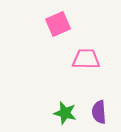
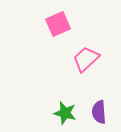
pink trapezoid: rotated 44 degrees counterclockwise
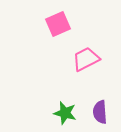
pink trapezoid: rotated 16 degrees clockwise
purple semicircle: moved 1 px right
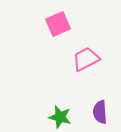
green star: moved 5 px left, 4 px down
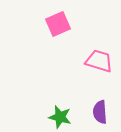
pink trapezoid: moved 13 px right, 2 px down; rotated 44 degrees clockwise
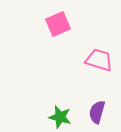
pink trapezoid: moved 1 px up
purple semicircle: moved 3 px left; rotated 20 degrees clockwise
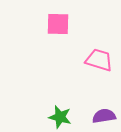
pink square: rotated 25 degrees clockwise
purple semicircle: moved 7 px right, 4 px down; rotated 65 degrees clockwise
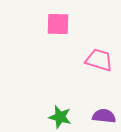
purple semicircle: rotated 15 degrees clockwise
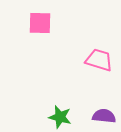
pink square: moved 18 px left, 1 px up
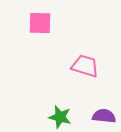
pink trapezoid: moved 14 px left, 6 px down
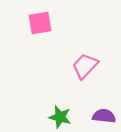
pink square: rotated 10 degrees counterclockwise
pink trapezoid: rotated 64 degrees counterclockwise
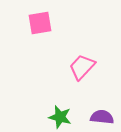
pink trapezoid: moved 3 px left, 1 px down
purple semicircle: moved 2 px left, 1 px down
